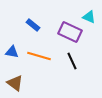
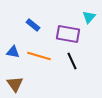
cyan triangle: rotated 48 degrees clockwise
purple rectangle: moved 2 px left, 2 px down; rotated 15 degrees counterclockwise
blue triangle: moved 1 px right
brown triangle: moved 1 px down; rotated 18 degrees clockwise
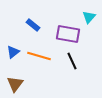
blue triangle: rotated 48 degrees counterclockwise
brown triangle: rotated 12 degrees clockwise
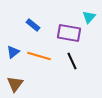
purple rectangle: moved 1 px right, 1 px up
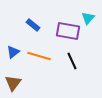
cyan triangle: moved 1 px left, 1 px down
purple rectangle: moved 1 px left, 2 px up
brown triangle: moved 2 px left, 1 px up
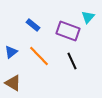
cyan triangle: moved 1 px up
purple rectangle: rotated 10 degrees clockwise
blue triangle: moved 2 px left
orange line: rotated 30 degrees clockwise
brown triangle: rotated 36 degrees counterclockwise
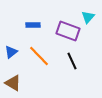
blue rectangle: rotated 40 degrees counterclockwise
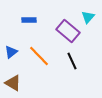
blue rectangle: moved 4 px left, 5 px up
purple rectangle: rotated 20 degrees clockwise
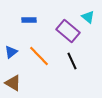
cyan triangle: rotated 32 degrees counterclockwise
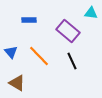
cyan triangle: moved 3 px right, 4 px up; rotated 32 degrees counterclockwise
blue triangle: rotated 32 degrees counterclockwise
brown triangle: moved 4 px right
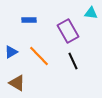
purple rectangle: rotated 20 degrees clockwise
blue triangle: rotated 40 degrees clockwise
black line: moved 1 px right
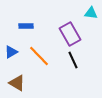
blue rectangle: moved 3 px left, 6 px down
purple rectangle: moved 2 px right, 3 px down
black line: moved 1 px up
